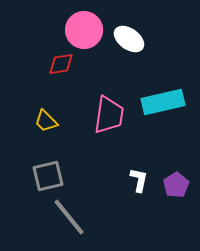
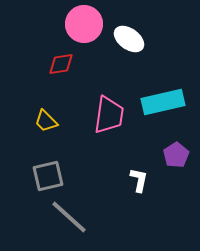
pink circle: moved 6 px up
purple pentagon: moved 30 px up
gray line: rotated 9 degrees counterclockwise
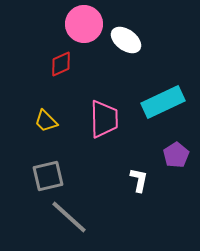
white ellipse: moved 3 px left, 1 px down
red diamond: rotated 16 degrees counterclockwise
cyan rectangle: rotated 12 degrees counterclockwise
pink trapezoid: moved 5 px left, 4 px down; rotated 9 degrees counterclockwise
